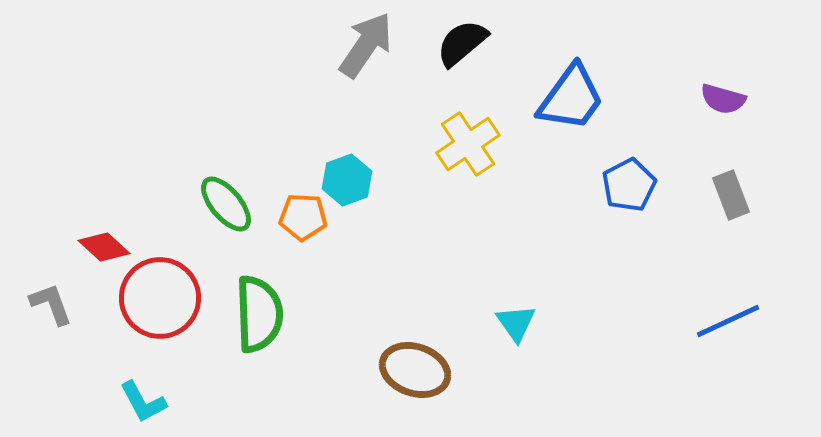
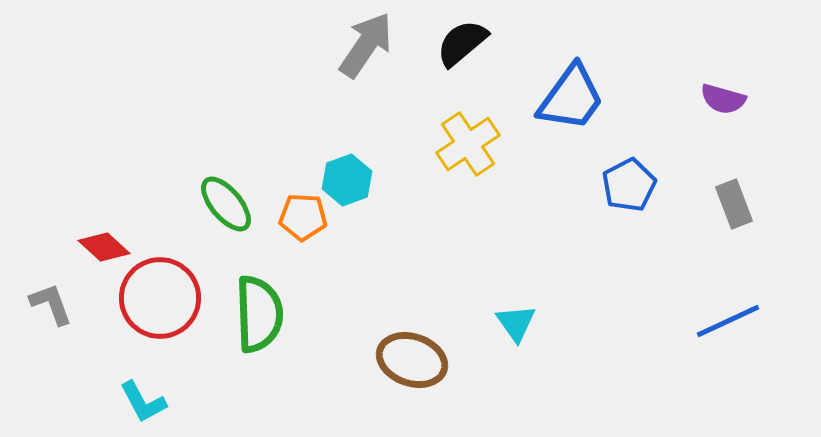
gray rectangle: moved 3 px right, 9 px down
brown ellipse: moved 3 px left, 10 px up
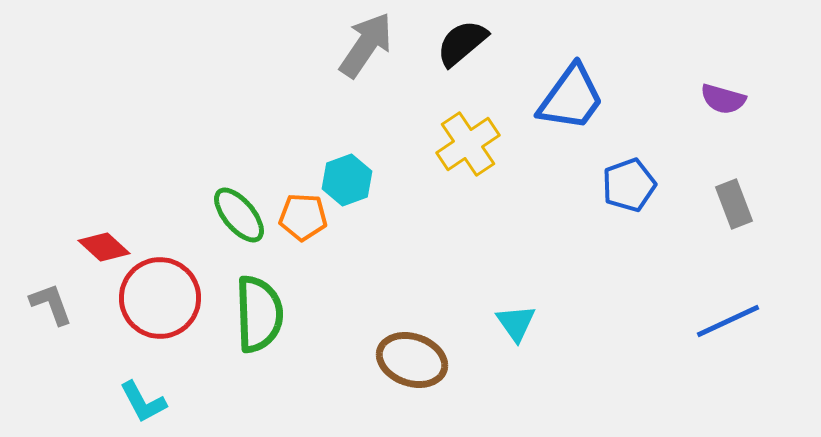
blue pentagon: rotated 8 degrees clockwise
green ellipse: moved 13 px right, 11 px down
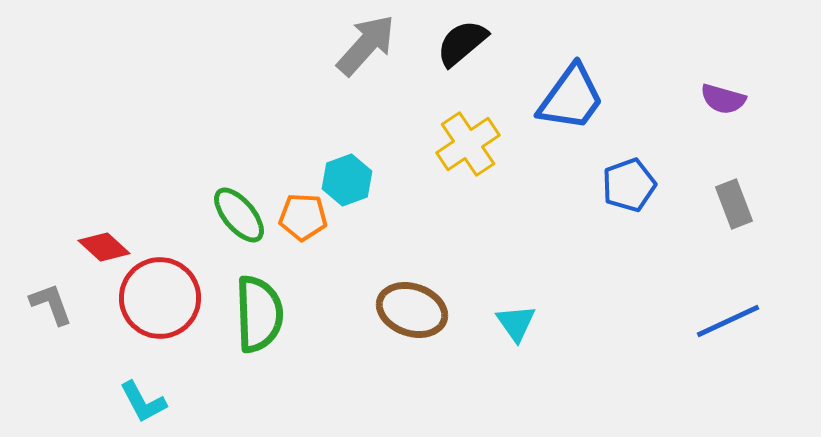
gray arrow: rotated 8 degrees clockwise
brown ellipse: moved 50 px up
